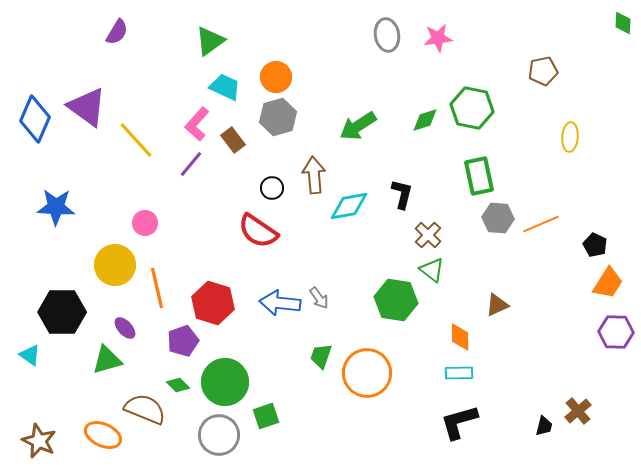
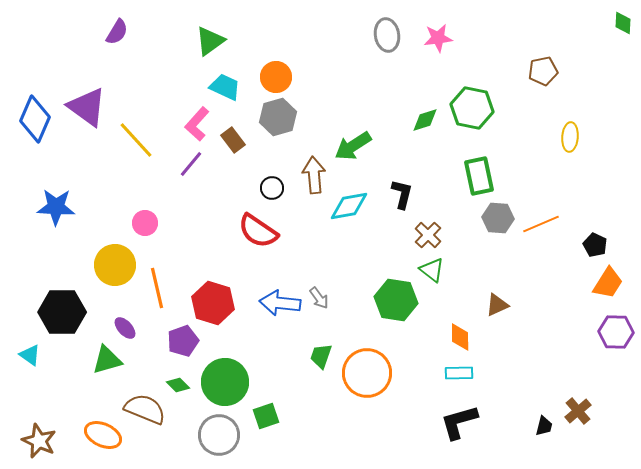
green arrow at (358, 126): moved 5 px left, 20 px down
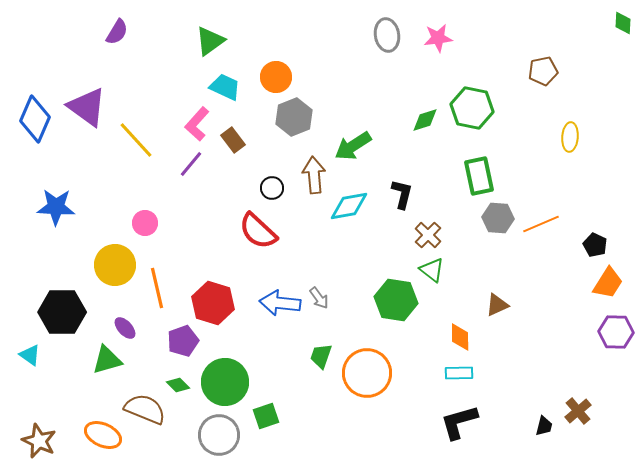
gray hexagon at (278, 117): moved 16 px right; rotated 6 degrees counterclockwise
red semicircle at (258, 231): rotated 9 degrees clockwise
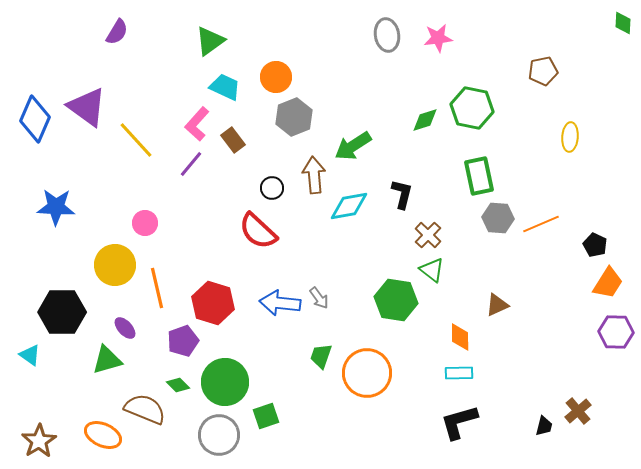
brown star at (39, 441): rotated 16 degrees clockwise
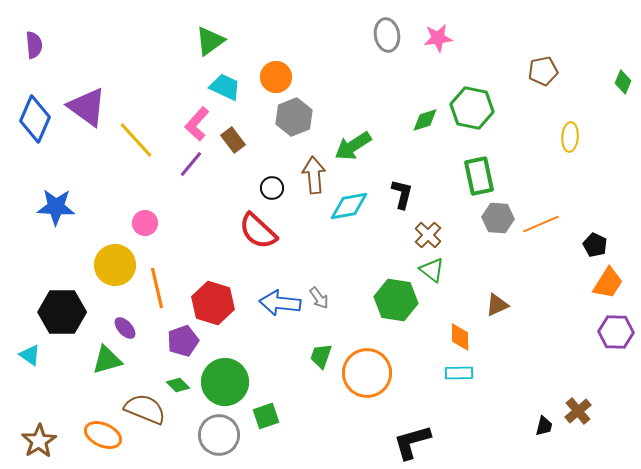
green diamond at (623, 23): moved 59 px down; rotated 20 degrees clockwise
purple semicircle at (117, 32): moved 83 px left, 13 px down; rotated 36 degrees counterclockwise
black L-shape at (459, 422): moved 47 px left, 20 px down
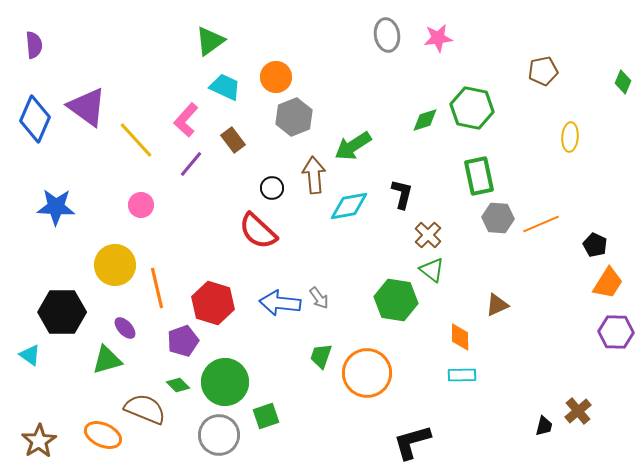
pink L-shape at (197, 124): moved 11 px left, 4 px up
pink circle at (145, 223): moved 4 px left, 18 px up
cyan rectangle at (459, 373): moved 3 px right, 2 px down
